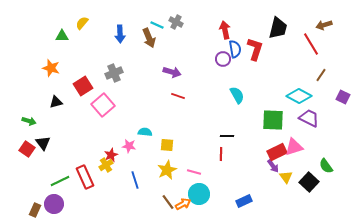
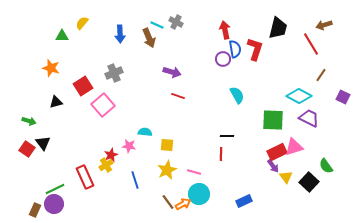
green line at (60, 181): moved 5 px left, 8 px down
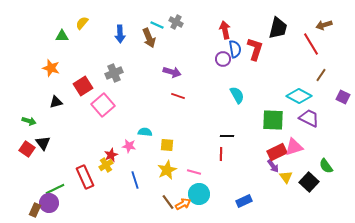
purple circle at (54, 204): moved 5 px left, 1 px up
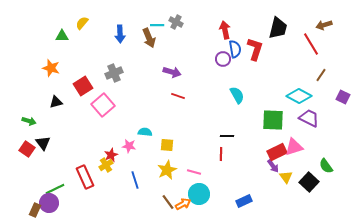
cyan line at (157, 25): rotated 24 degrees counterclockwise
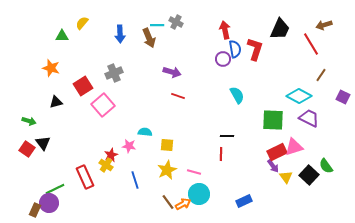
black trapezoid at (278, 28): moved 2 px right, 1 px down; rotated 10 degrees clockwise
yellow cross at (106, 165): rotated 24 degrees counterclockwise
black square at (309, 182): moved 7 px up
